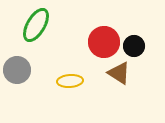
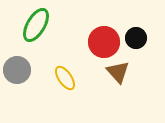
black circle: moved 2 px right, 8 px up
brown triangle: moved 1 px left, 1 px up; rotated 15 degrees clockwise
yellow ellipse: moved 5 px left, 3 px up; rotated 60 degrees clockwise
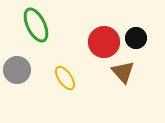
green ellipse: rotated 56 degrees counterclockwise
brown triangle: moved 5 px right
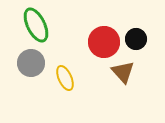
black circle: moved 1 px down
gray circle: moved 14 px right, 7 px up
yellow ellipse: rotated 10 degrees clockwise
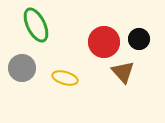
black circle: moved 3 px right
gray circle: moved 9 px left, 5 px down
yellow ellipse: rotated 50 degrees counterclockwise
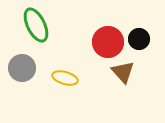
red circle: moved 4 px right
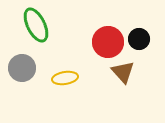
yellow ellipse: rotated 25 degrees counterclockwise
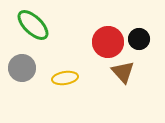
green ellipse: moved 3 px left; rotated 20 degrees counterclockwise
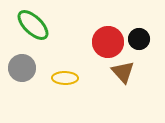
yellow ellipse: rotated 10 degrees clockwise
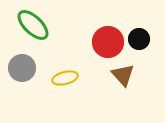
brown triangle: moved 3 px down
yellow ellipse: rotated 15 degrees counterclockwise
